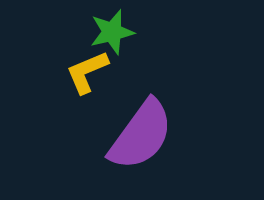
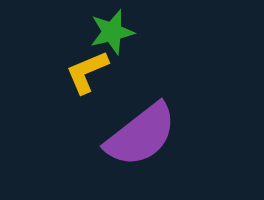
purple semicircle: rotated 16 degrees clockwise
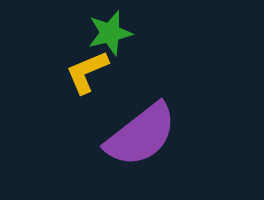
green star: moved 2 px left, 1 px down
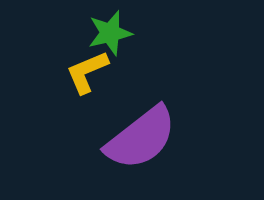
purple semicircle: moved 3 px down
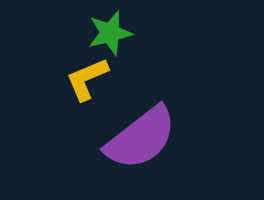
yellow L-shape: moved 7 px down
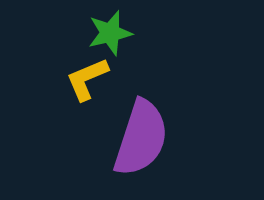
purple semicircle: rotated 34 degrees counterclockwise
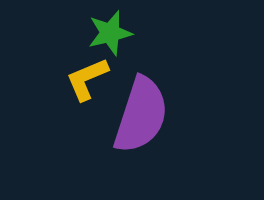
purple semicircle: moved 23 px up
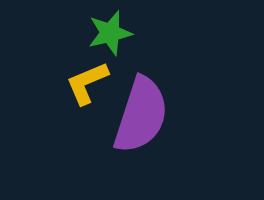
yellow L-shape: moved 4 px down
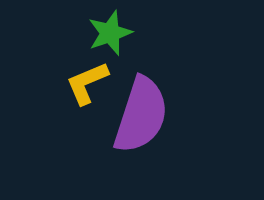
green star: rotated 6 degrees counterclockwise
